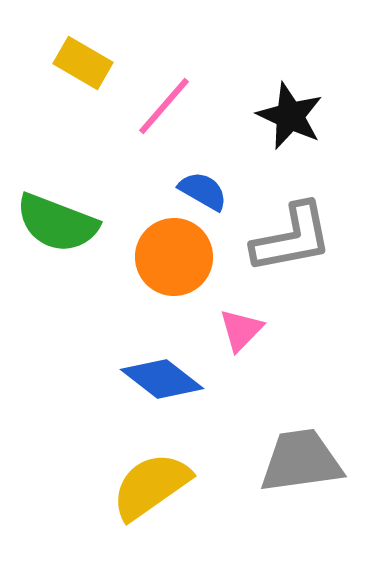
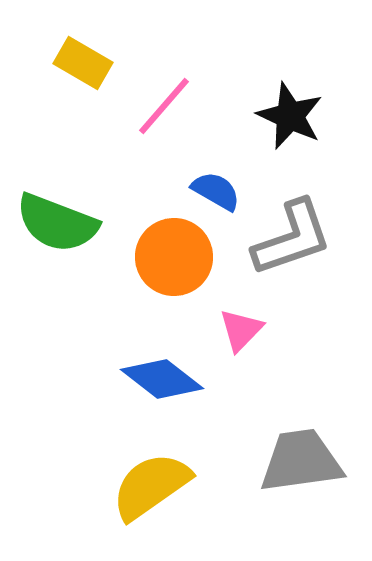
blue semicircle: moved 13 px right
gray L-shape: rotated 8 degrees counterclockwise
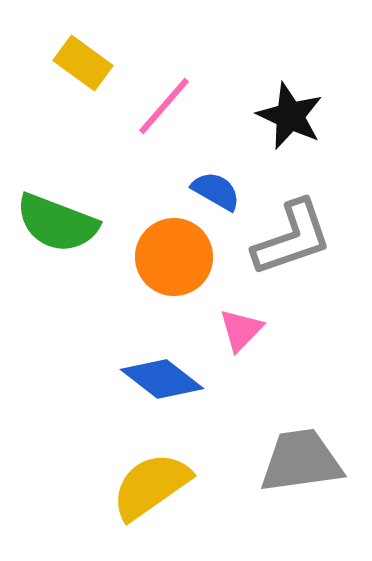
yellow rectangle: rotated 6 degrees clockwise
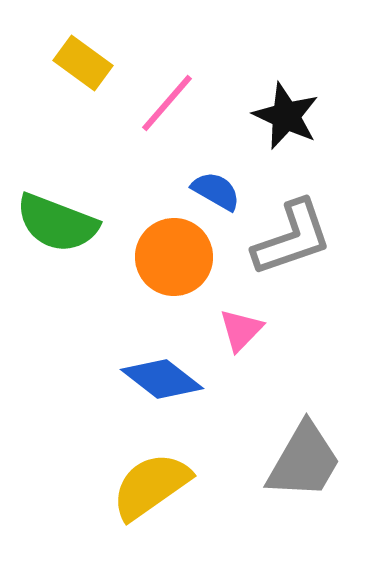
pink line: moved 3 px right, 3 px up
black star: moved 4 px left
gray trapezoid: moved 3 px right; rotated 128 degrees clockwise
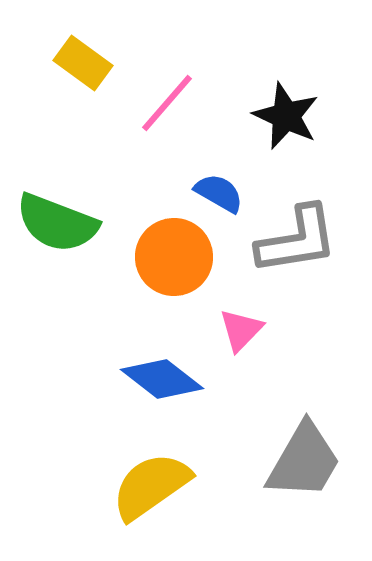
blue semicircle: moved 3 px right, 2 px down
gray L-shape: moved 5 px right, 2 px down; rotated 10 degrees clockwise
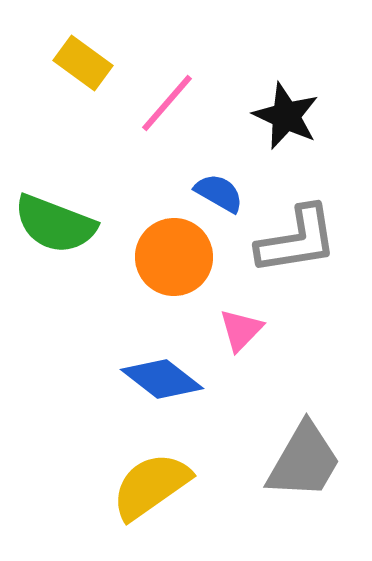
green semicircle: moved 2 px left, 1 px down
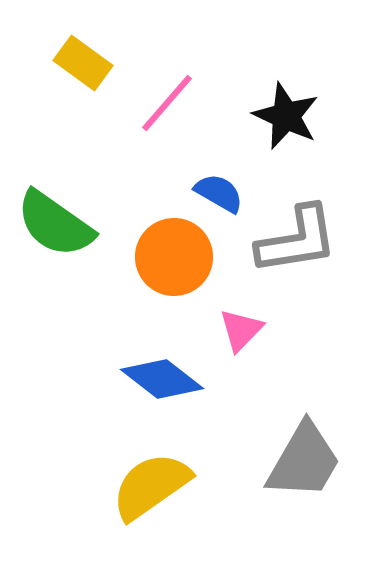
green semicircle: rotated 14 degrees clockwise
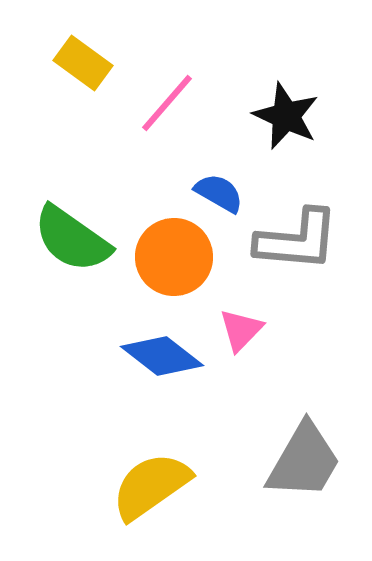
green semicircle: moved 17 px right, 15 px down
gray L-shape: rotated 14 degrees clockwise
blue diamond: moved 23 px up
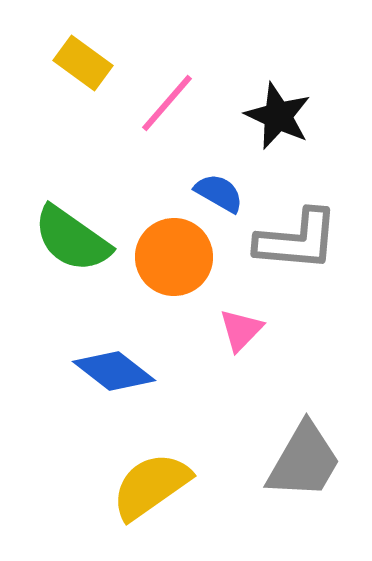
black star: moved 8 px left
blue diamond: moved 48 px left, 15 px down
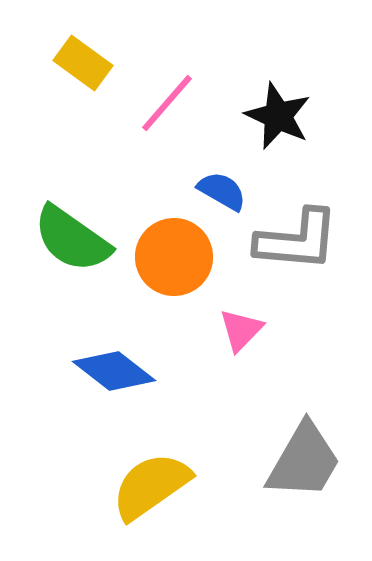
blue semicircle: moved 3 px right, 2 px up
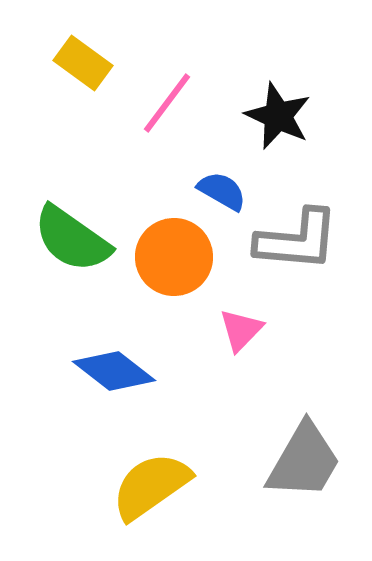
pink line: rotated 4 degrees counterclockwise
